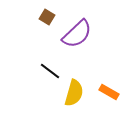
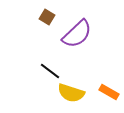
yellow semicircle: moved 3 px left; rotated 92 degrees clockwise
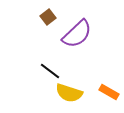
brown square: moved 1 px right; rotated 21 degrees clockwise
yellow semicircle: moved 2 px left
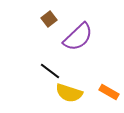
brown square: moved 1 px right, 2 px down
purple semicircle: moved 1 px right, 3 px down
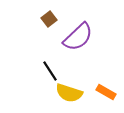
black line: rotated 20 degrees clockwise
orange rectangle: moved 3 px left
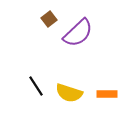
purple semicircle: moved 4 px up
black line: moved 14 px left, 15 px down
orange rectangle: moved 1 px right, 2 px down; rotated 30 degrees counterclockwise
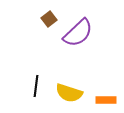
black line: rotated 40 degrees clockwise
orange rectangle: moved 1 px left, 6 px down
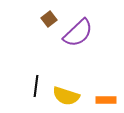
yellow semicircle: moved 3 px left, 3 px down
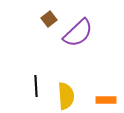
black line: rotated 10 degrees counterclockwise
yellow semicircle: rotated 112 degrees counterclockwise
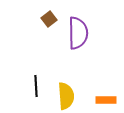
purple semicircle: rotated 48 degrees counterclockwise
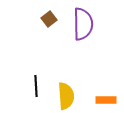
purple semicircle: moved 5 px right, 9 px up
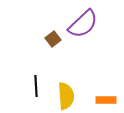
brown square: moved 4 px right, 20 px down
purple semicircle: rotated 48 degrees clockwise
